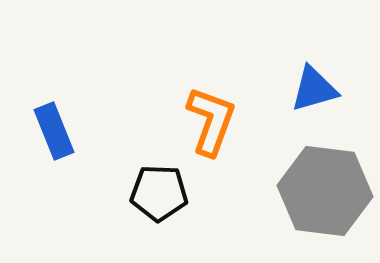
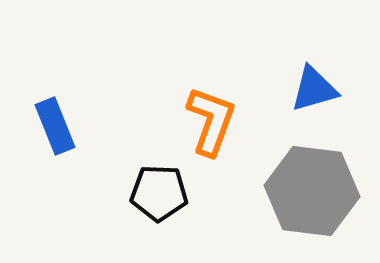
blue rectangle: moved 1 px right, 5 px up
gray hexagon: moved 13 px left
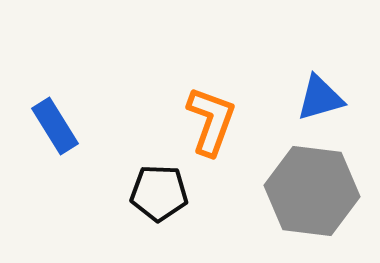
blue triangle: moved 6 px right, 9 px down
blue rectangle: rotated 10 degrees counterclockwise
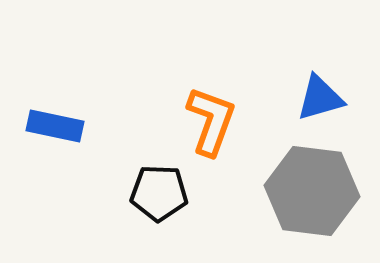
blue rectangle: rotated 46 degrees counterclockwise
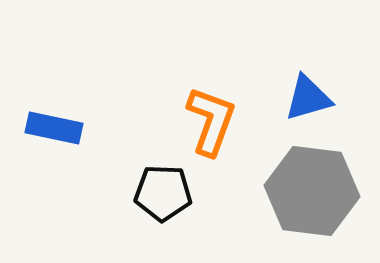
blue triangle: moved 12 px left
blue rectangle: moved 1 px left, 2 px down
black pentagon: moved 4 px right
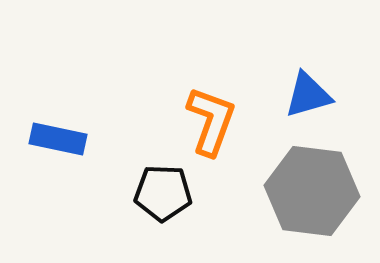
blue triangle: moved 3 px up
blue rectangle: moved 4 px right, 11 px down
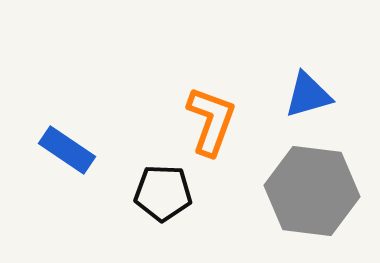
blue rectangle: moved 9 px right, 11 px down; rotated 22 degrees clockwise
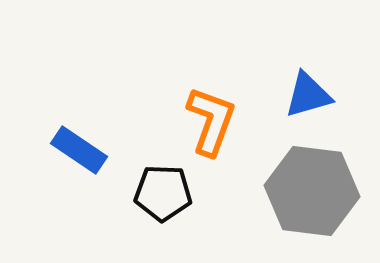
blue rectangle: moved 12 px right
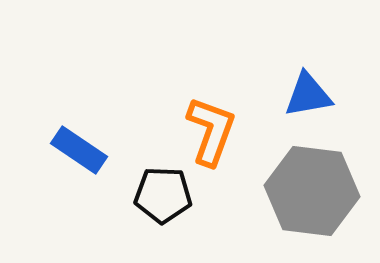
blue triangle: rotated 6 degrees clockwise
orange L-shape: moved 10 px down
black pentagon: moved 2 px down
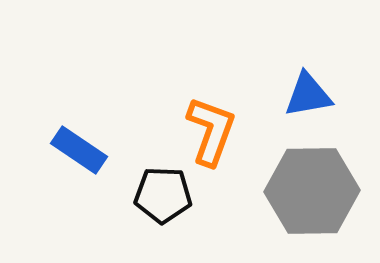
gray hexagon: rotated 8 degrees counterclockwise
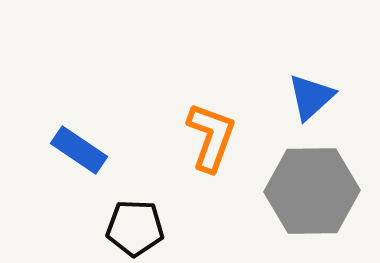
blue triangle: moved 3 px right, 2 px down; rotated 32 degrees counterclockwise
orange L-shape: moved 6 px down
black pentagon: moved 28 px left, 33 px down
